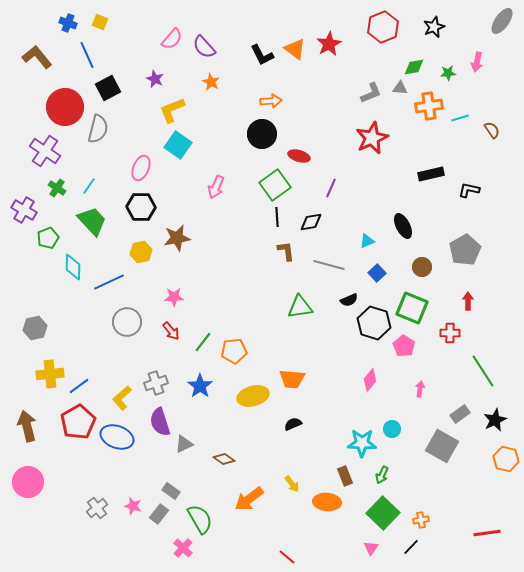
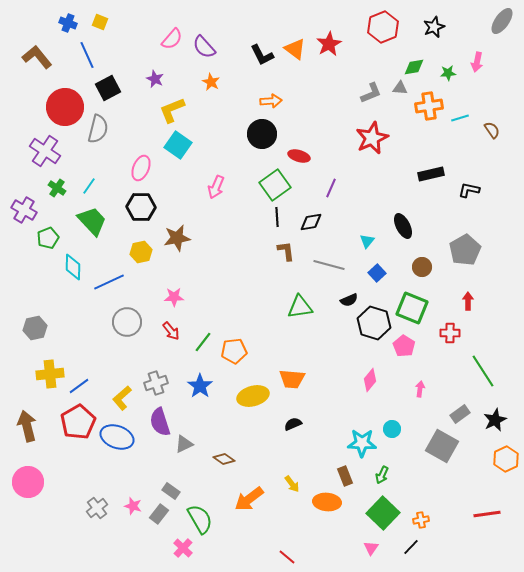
cyan triangle at (367, 241): rotated 28 degrees counterclockwise
orange hexagon at (506, 459): rotated 20 degrees clockwise
red line at (487, 533): moved 19 px up
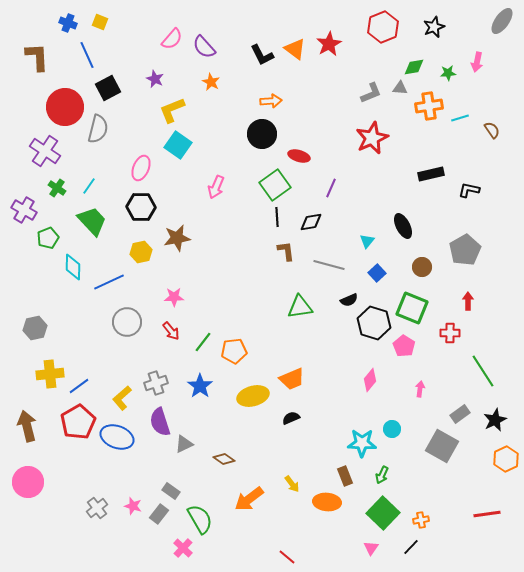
brown L-shape at (37, 57): rotated 36 degrees clockwise
orange trapezoid at (292, 379): rotated 28 degrees counterclockwise
black semicircle at (293, 424): moved 2 px left, 6 px up
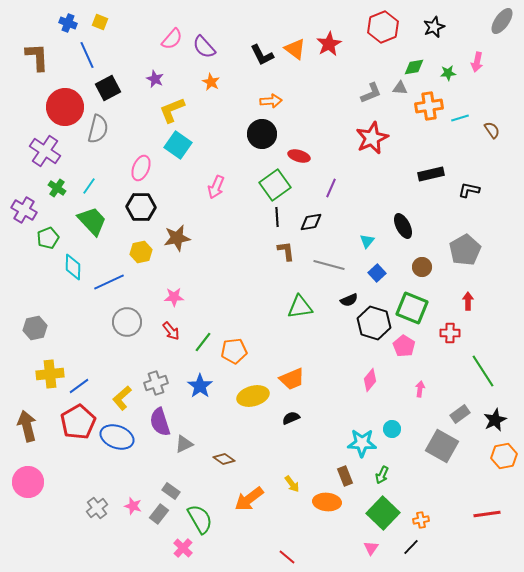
orange hexagon at (506, 459): moved 2 px left, 3 px up; rotated 15 degrees clockwise
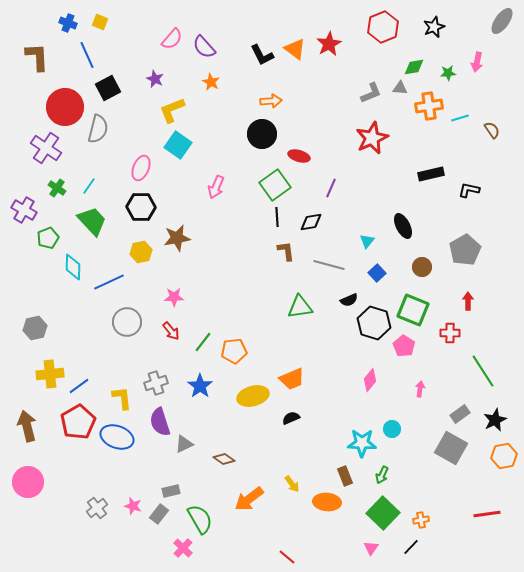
purple cross at (45, 151): moved 1 px right, 3 px up
green square at (412, 308): moved 1 px right, 2 px down
yellow L-shape at (122, 398): rotated 125 degrees clockwise
gray square at (442, 446): moved 9 px right, 2 px down
gray rectangle at (171, 491): rotated 48 degrees counterclockwise
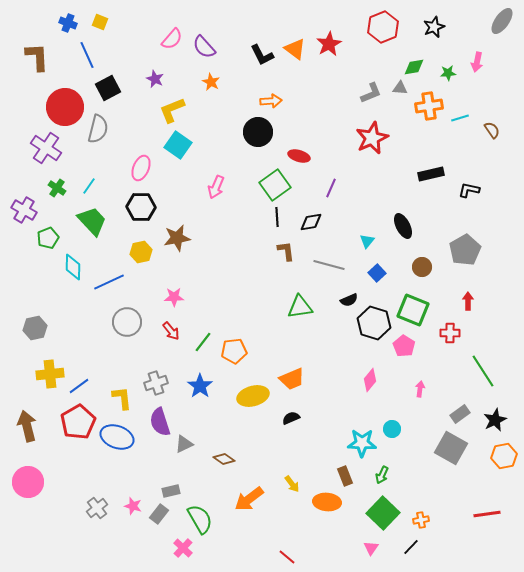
black circle at (262, 134): moved 4 px left, 2 px up
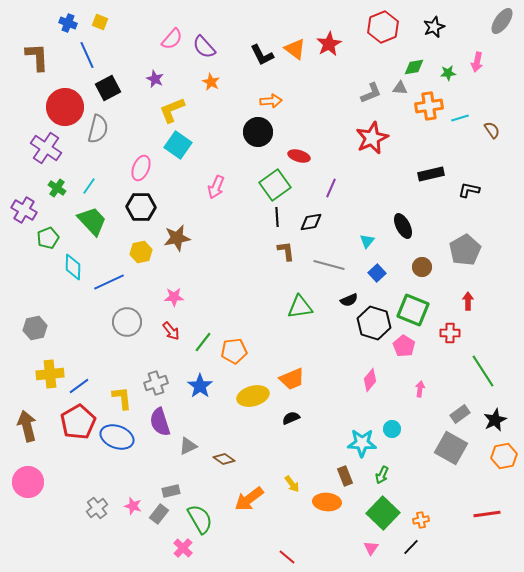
gray triangle at (184, 444): moved 4 px right, 2 px down
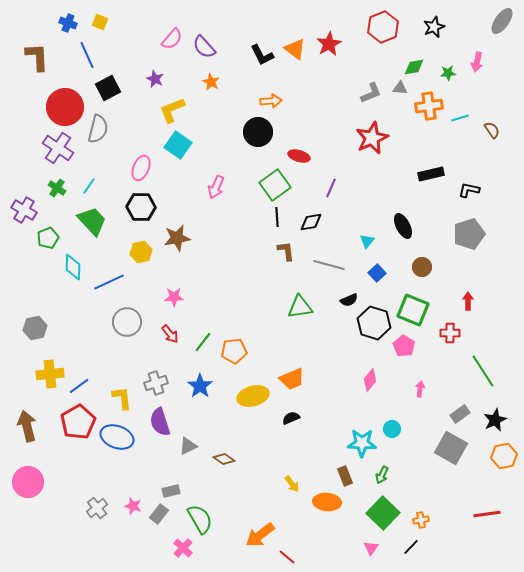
purple cross at (46, 148): moved 12 px right
gray pentagon at (465, 250): moved 4 px right, 16 px up; rotated 12 degrees clockwise
red arrow at (171, 331): moved 1 px left, 3 px down
orange arrow at (249, 499): moved 11 px right, 36 px down
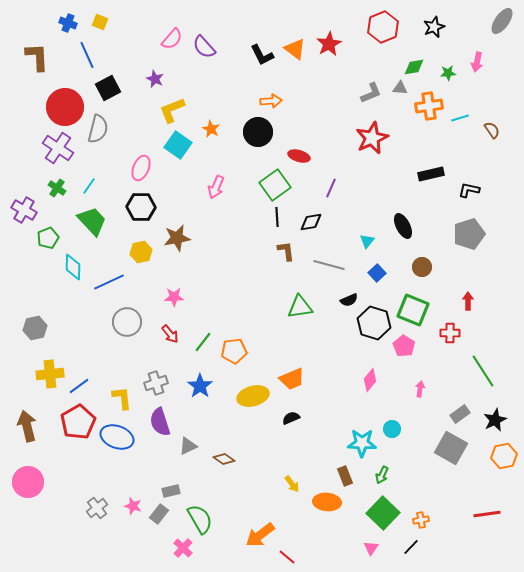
orange star at (211, 82): moved 47 px down
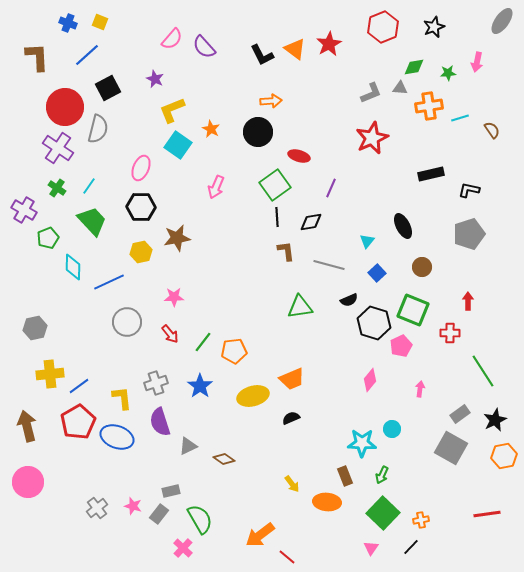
blue line at (87, 55): rotated 72 degrees clockwise
pink pentagon at (404, 346): moved 3 px left; rotated 15 degrees clockwise
